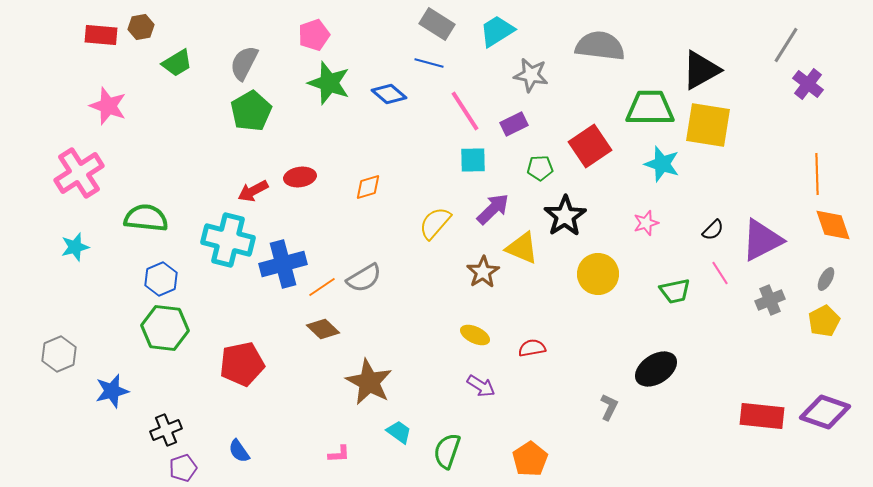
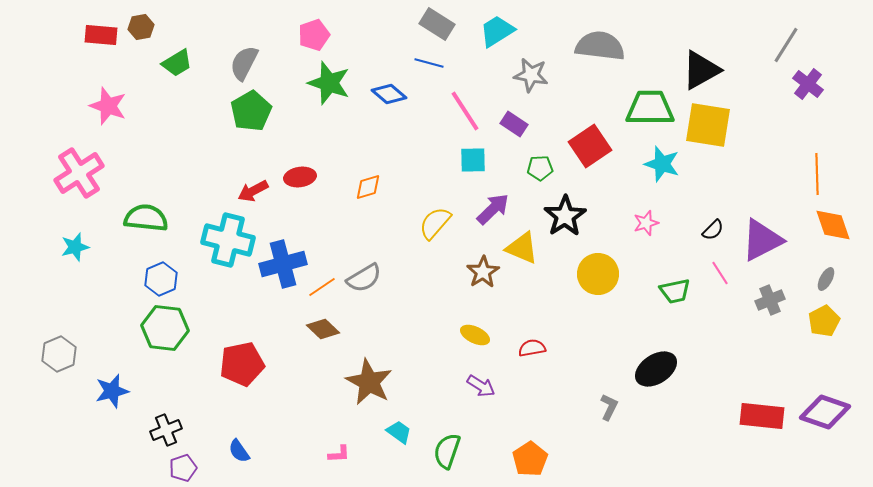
purple rectangle at (514, 124): rotated 60 degrees clockwise
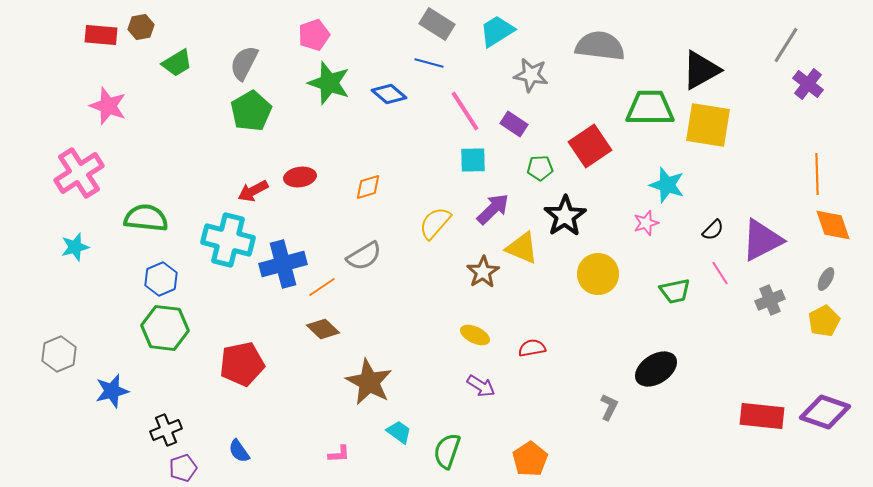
cyan star at (662, 164): moved 5 px right, 21 px down
gray semicircle at (364, 278): moved 22 px up
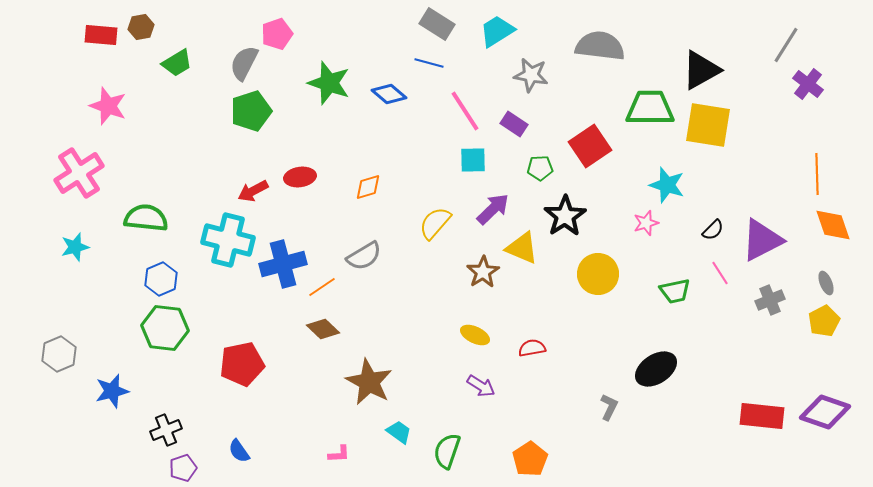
pink pentagon at (314, 35): moved 37 px left, 1 px up
green pentagon at (251, 111): rotated 12 degrees clockwise
gray ellipse at (826, 279): moved 4 px down; rotated 50 degrees counterclockwise
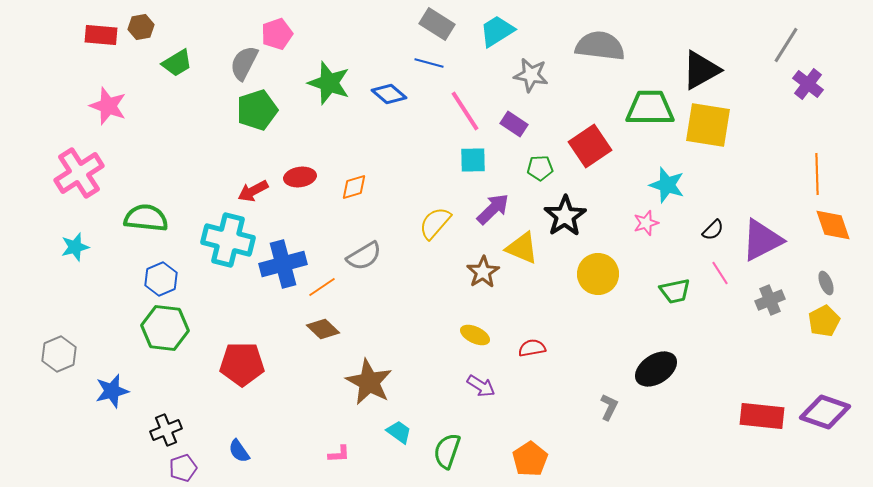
green pentagon at (251, 111): moved 6 px right, 1 px up
orange diamond at (368, 187): moved 14 px left
red pentagon at (242, 364): rotated 12 degrees clockwise
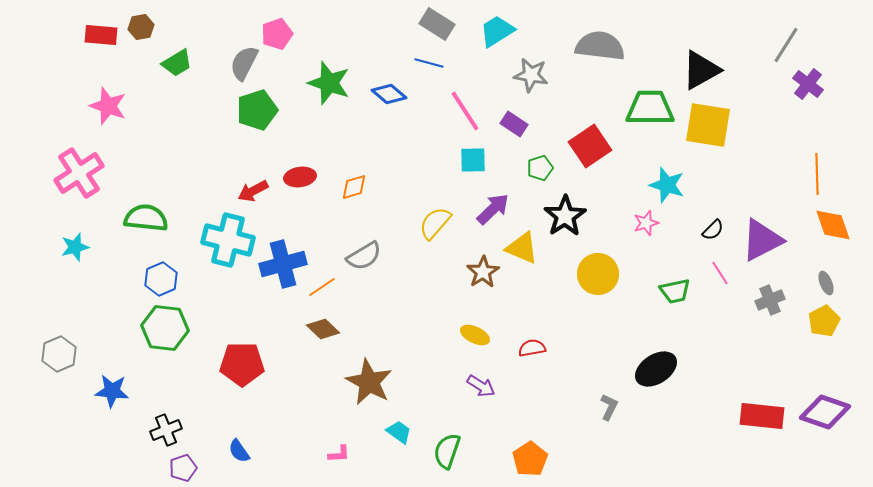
green pentagon at (540, 168): rotated 15 degrees counterclockwise
blue star at (112, 391): rotated 20 degrees clockwise
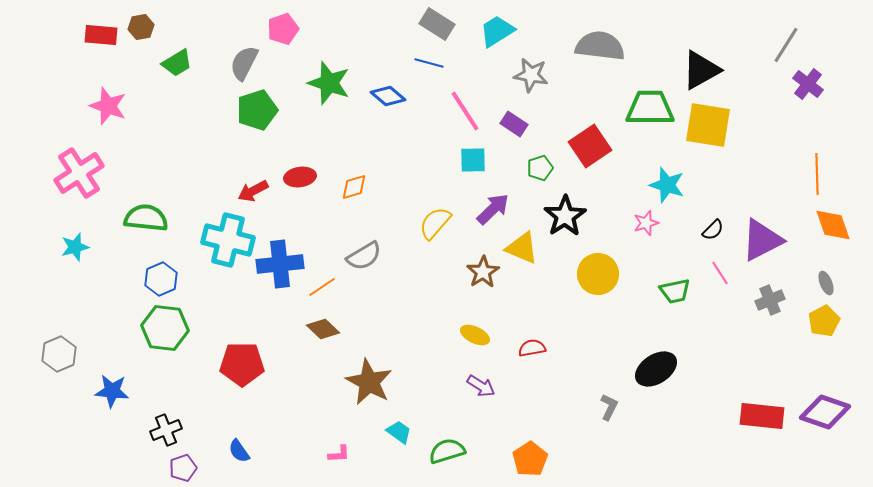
pink pentagon at (277, 34): moved 6 px right, 5 px up
blue diamond at (389, 94): moved 1 px left, 2 px down
blue cross at (283, 264): moved 3 px left; rotated 9 degrees clockwise
green semicircle at (447, 451): rotated 54 degrees clockwise
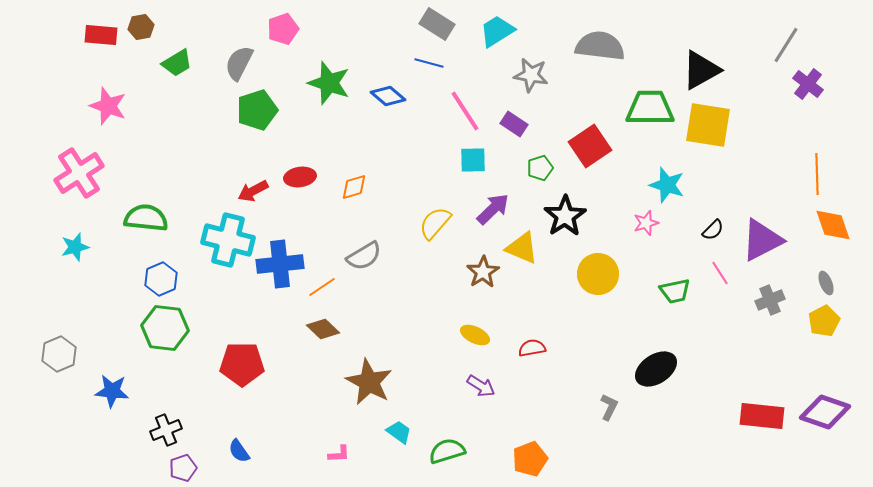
gray semicircle at (244, 63): moved 5 px left
orange pentagon at (530, 459): rotated 12 degrees clockwise
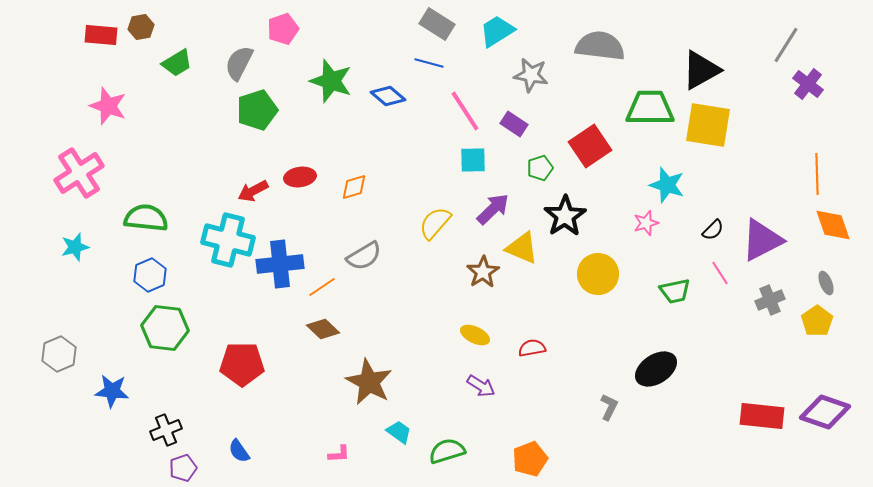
green star at (329, 83): moved 2 px right, 2 px up
blue hexagon at (161, 279): moved 11 px left, 4 px up
yellow pentagon at (824, 321): moved 7 px left; rotated 8 degrees counterclockwise
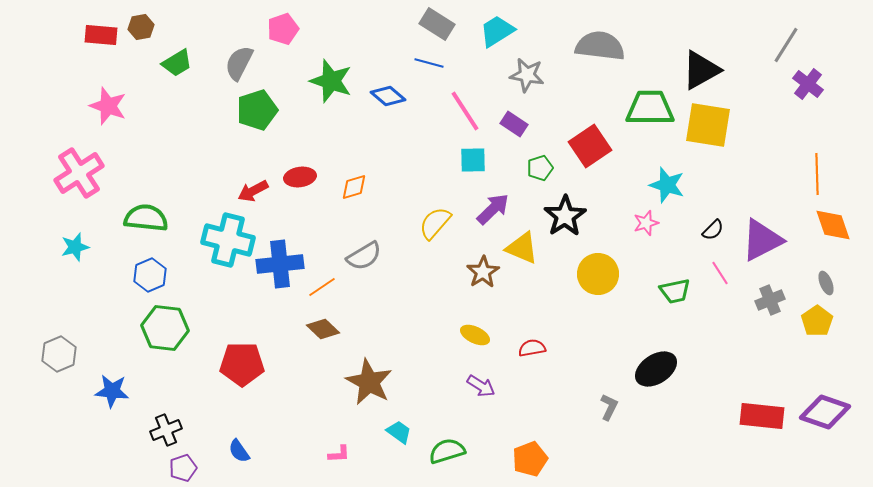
gray star at (531, 75): moved 4 px left
